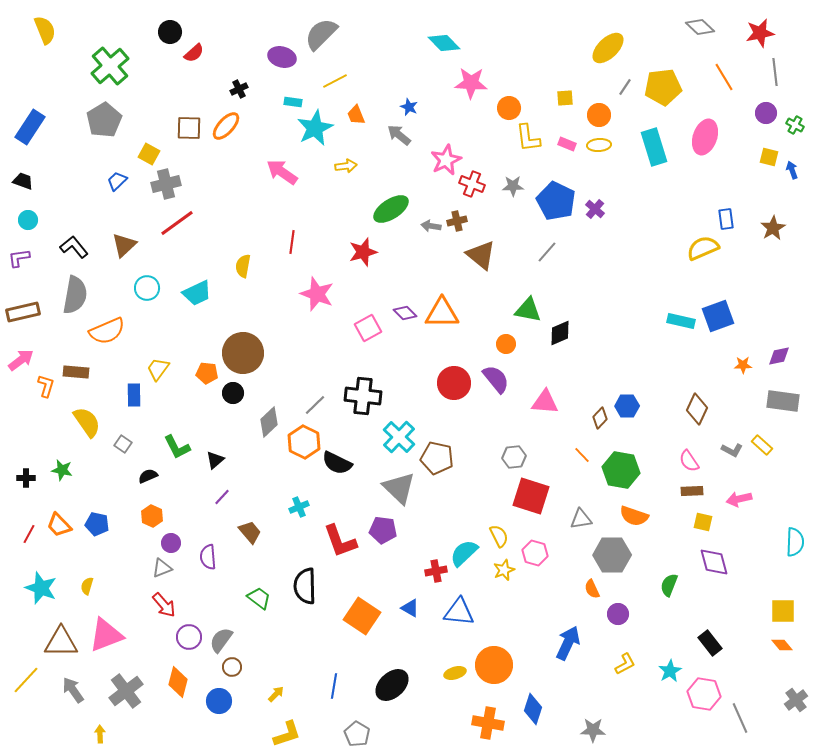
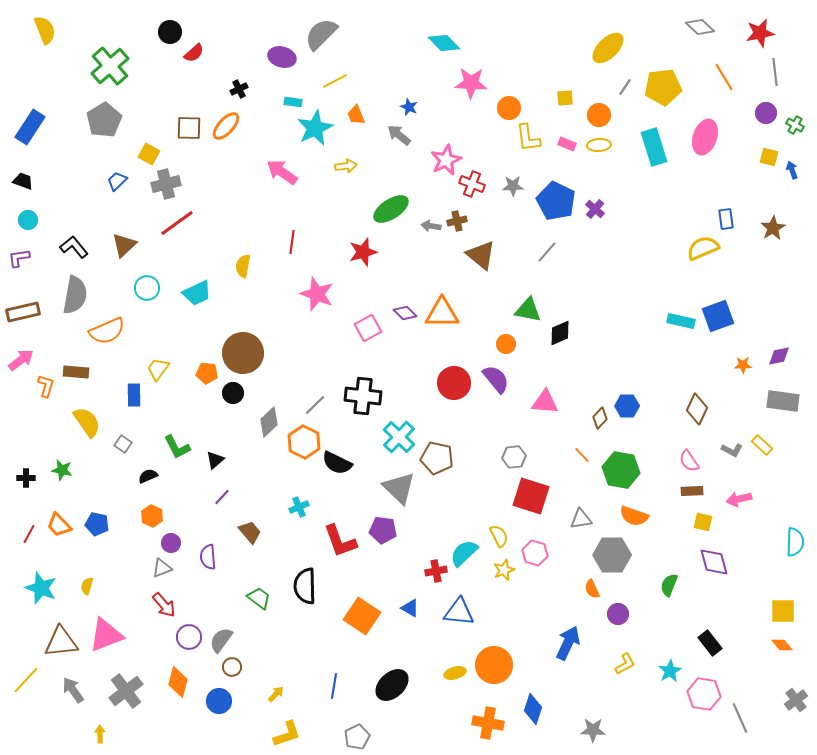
brown triangle at (61, 642): rotated 6 degrees counterclockwise
gray pentagon at (357, 734): moved 3 px down; rotated 15 degrees clockwise
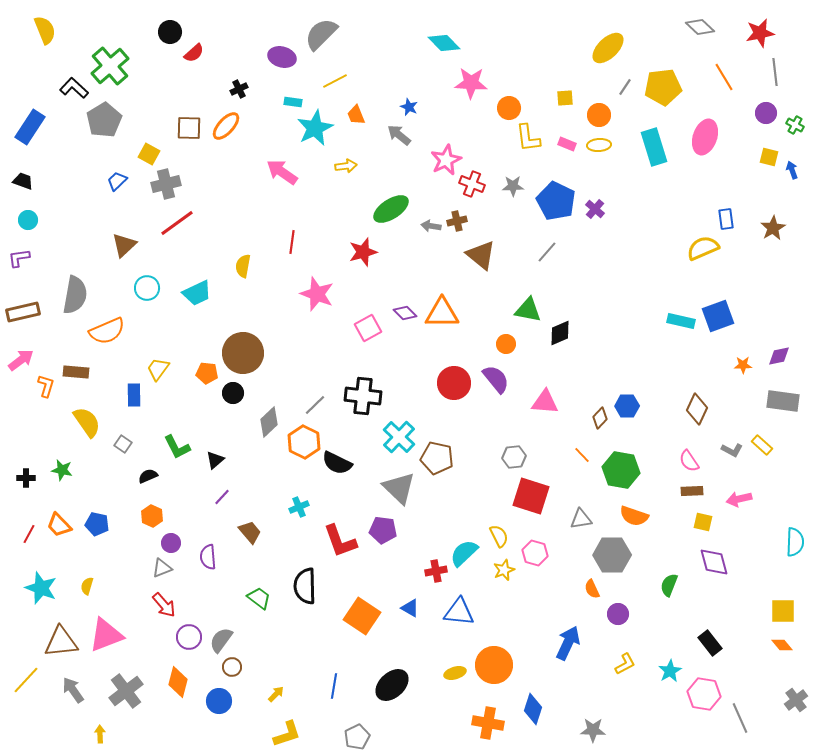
black L-shape at (74, 247): moved 159 px up; rotated 8 degrees counterclockwise
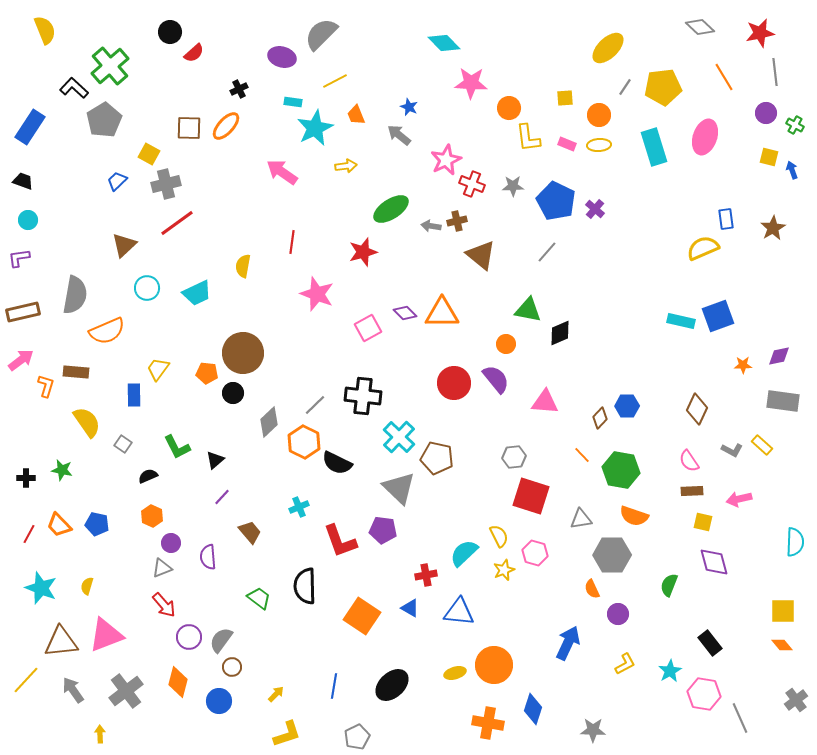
red cross at (436, 571): moved 10 px left, 4 px down
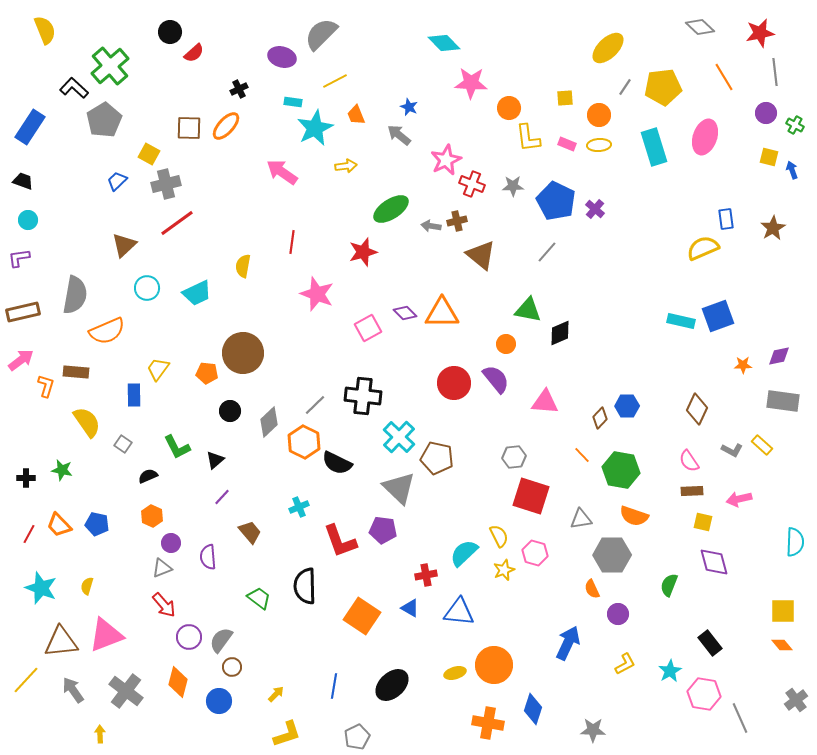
black circle at (233, 393): moved 3 px left, 18 px down
gray cross at (126, 691): rotated 16 degrees counterclockwise
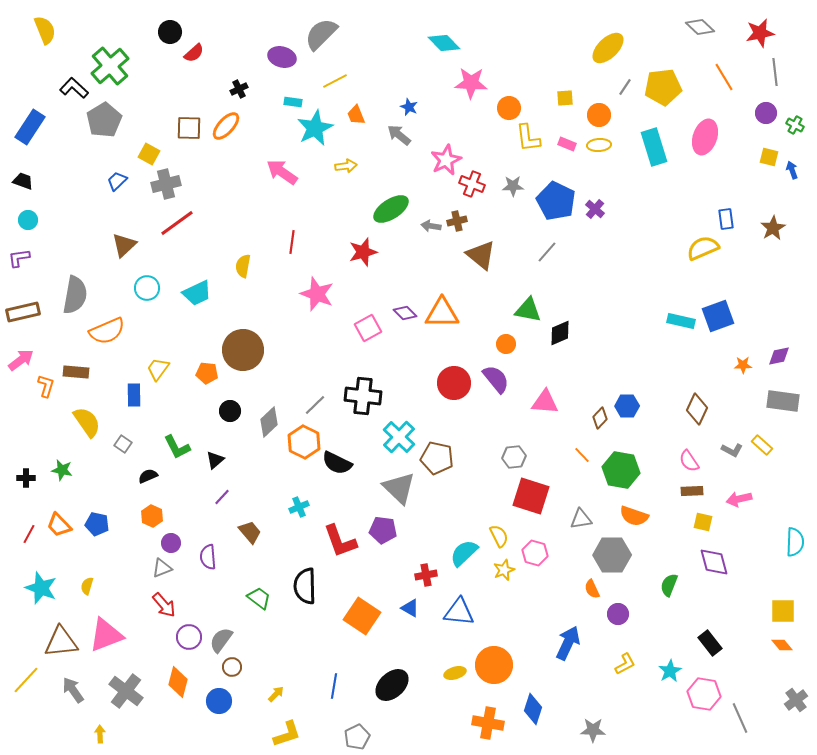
brown circle at (243, 353): moved 3 px up
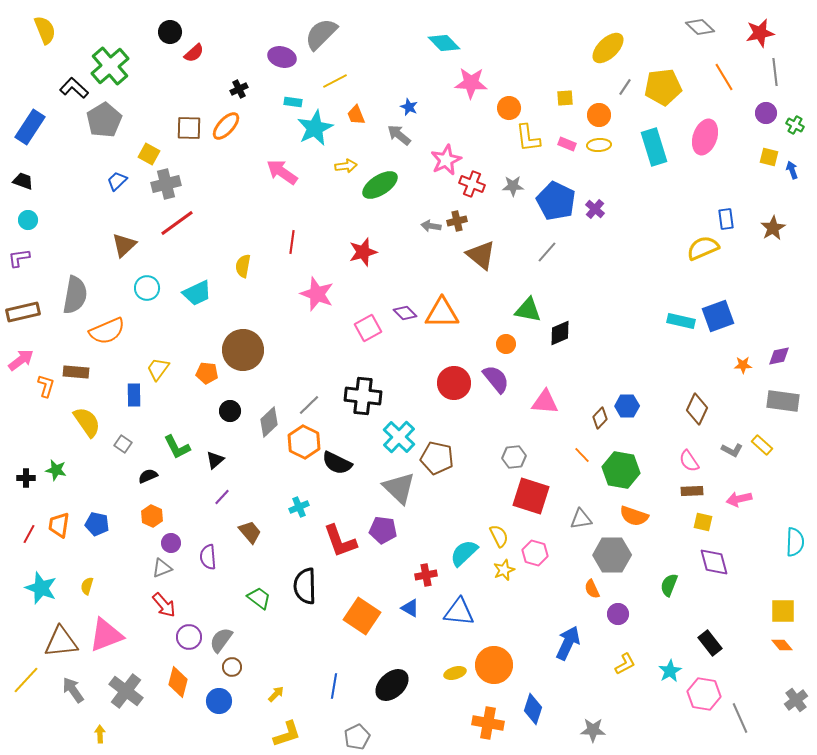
green ellipse at (391, 209): moved 11 px left, 24 px up
gray line at (315, 405): moved 6 px left
green star at (62, 470): moved 6 px left
orange trapezoid at (59, 525): rotated 52 degrees clockwise
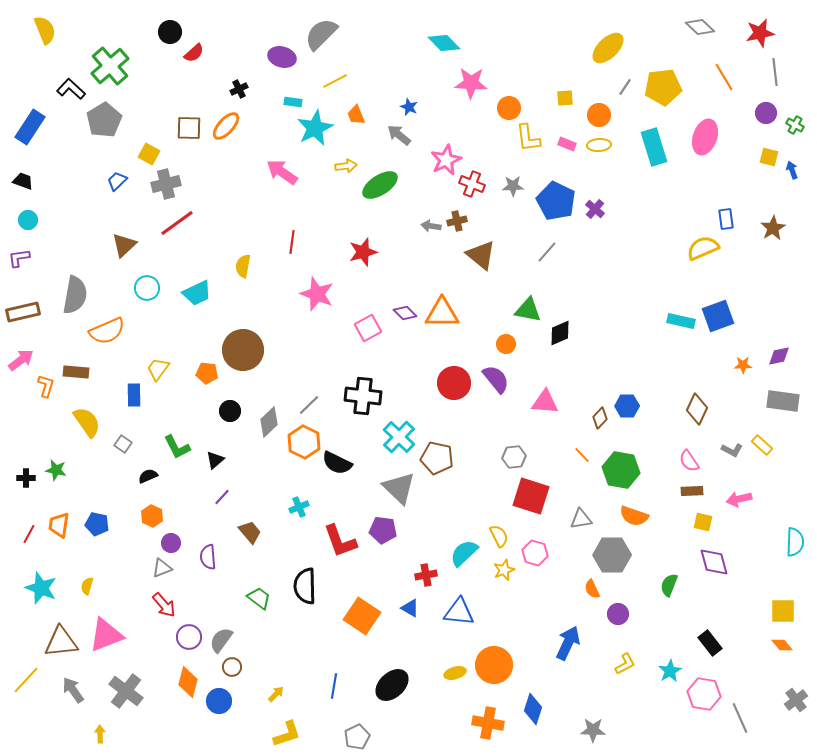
black L-shape at (74, 88): moved 3 px left, 1 px down
orange diamond at (178, 682): moved 10 px right
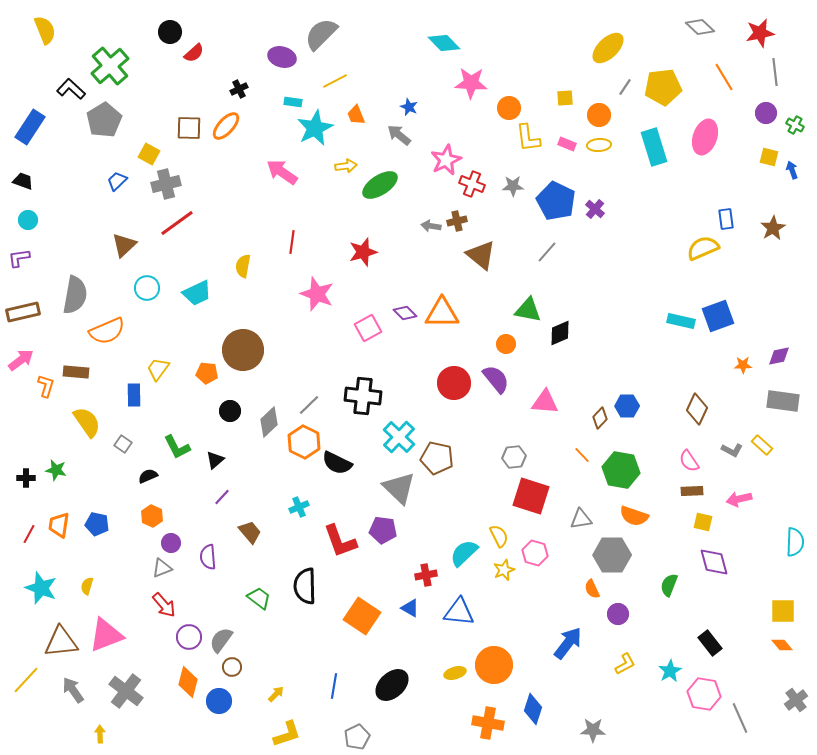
blue arrow at (568, 643): rotated 12 degrees clockwise
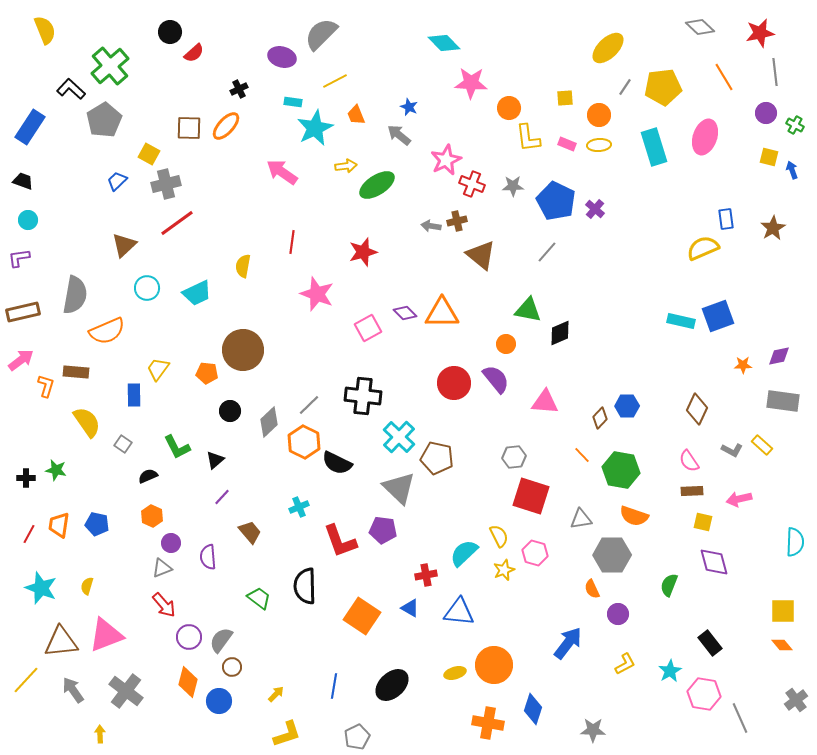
green ellipse at (380, 185): moved 3 px left
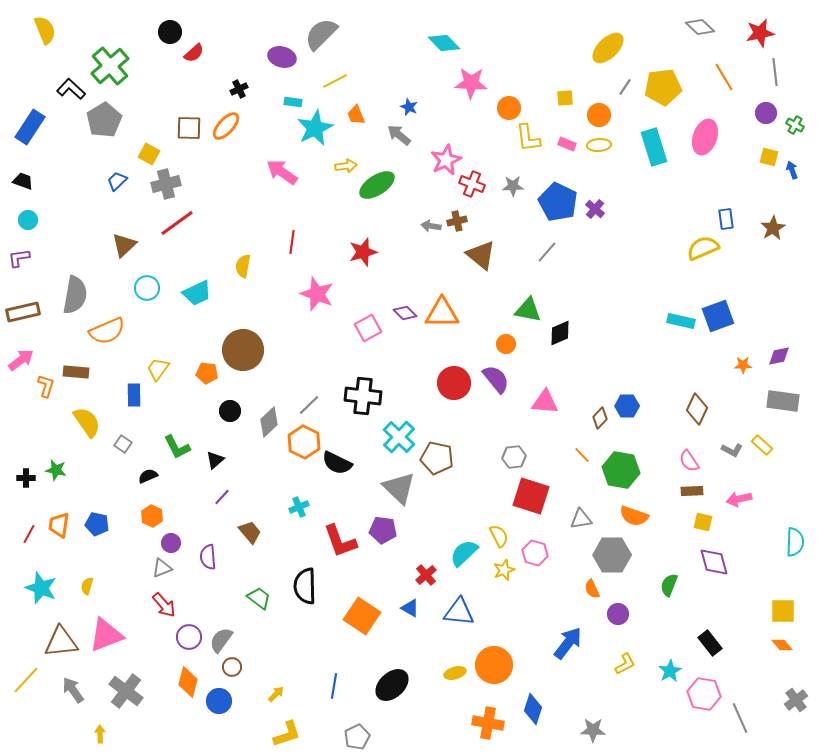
blue pentagon at (556, 201): moved 2 px right, 1 px down
red cross at (426, 575): rotated 30 degrees counterclockwise
